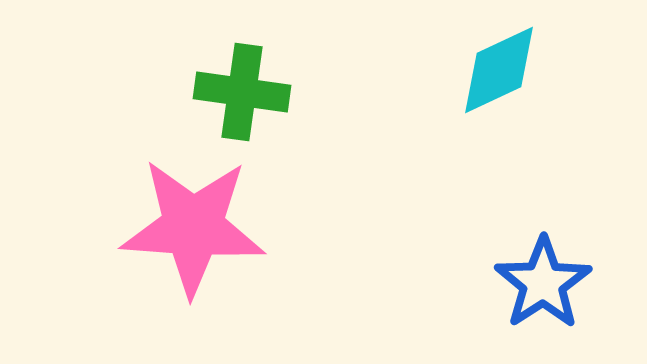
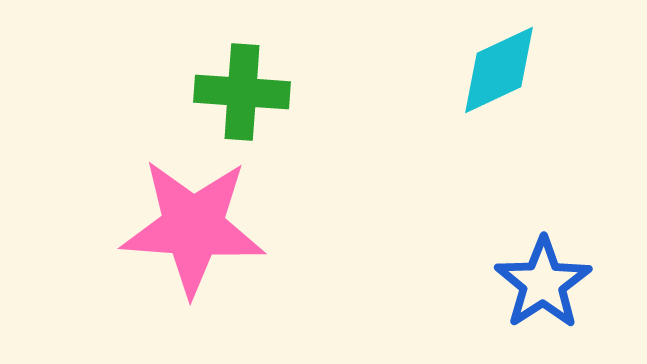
green cross: rotated 4 degrees counterclockwise
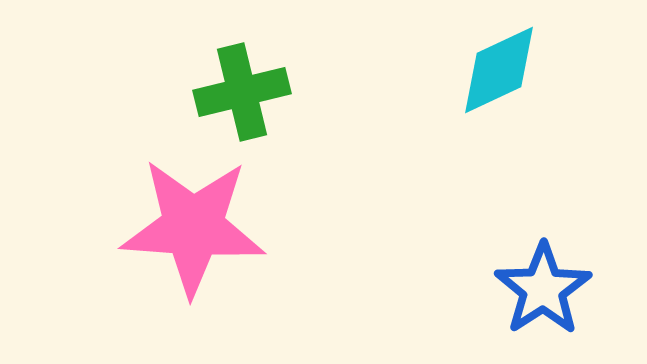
green cross: rotated 18 degrees counterclockwise
blue star: moved 6 px down
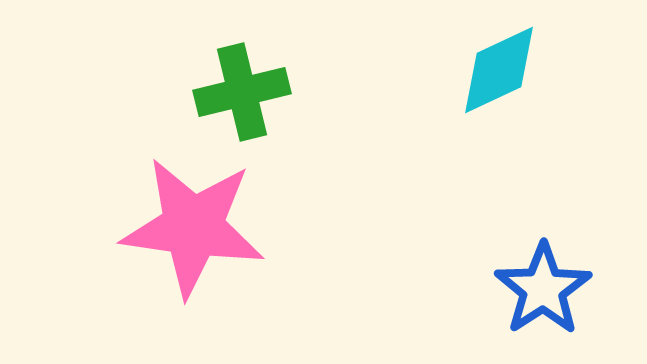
pink star: rotated 4 degrees clockwise
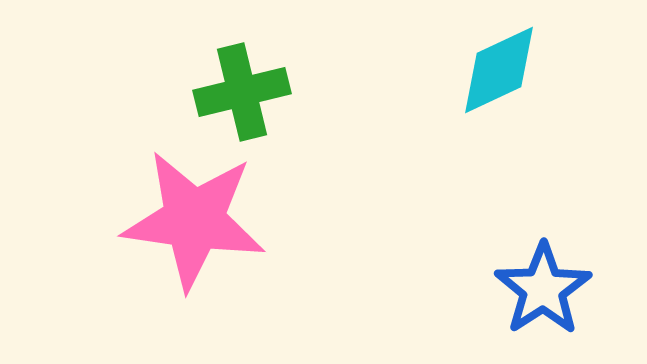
pink star: moved 1 px right, 7 px up
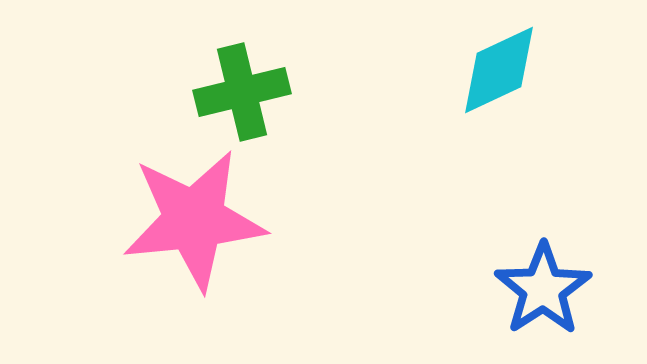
pink star: rotated 14 degrees counterclockwise
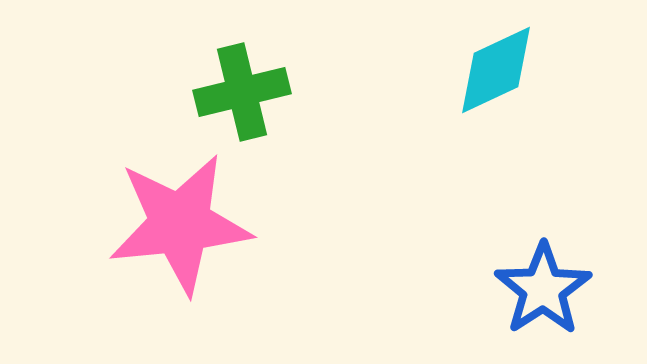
cyan diamond: moved 3 px left
pink star: moved 14 px left, 4 px down
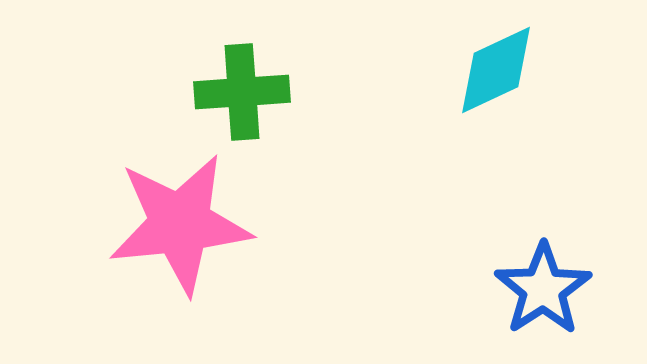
green cross: rotated 10 degrees clockwise
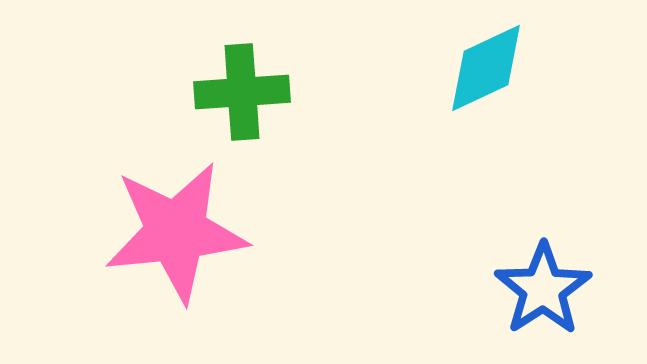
cyan diamond: moved 10 px left, 2 px up
pink star: moved 4 px left, 8 px down
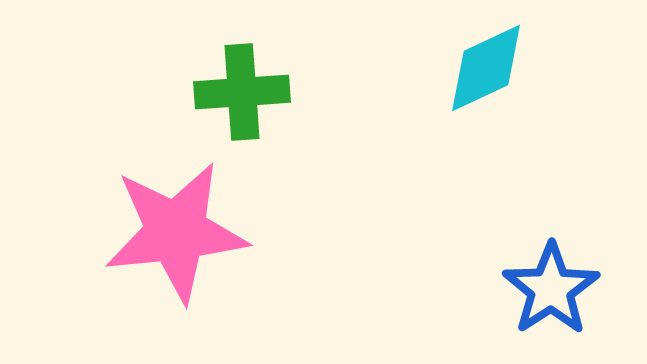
blue star: moved 8 px right
